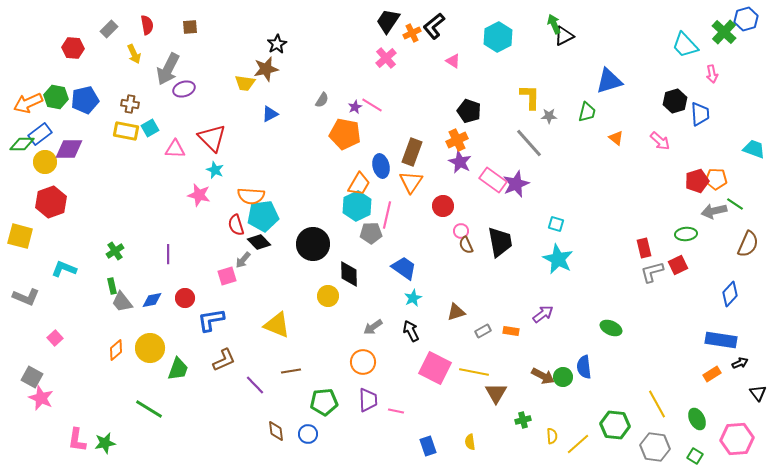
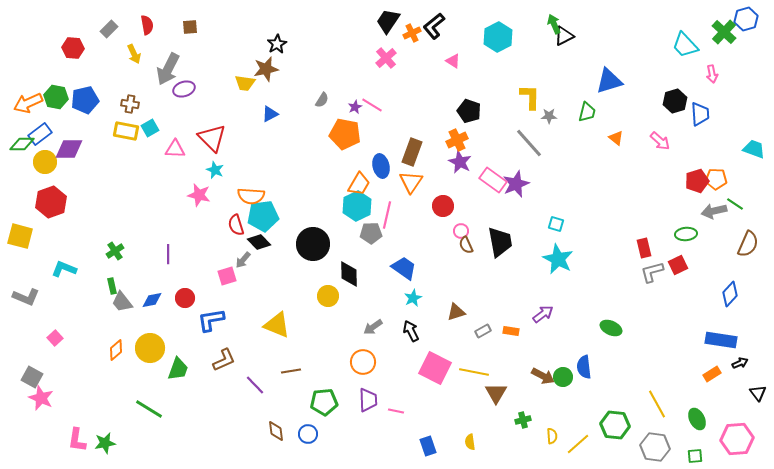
green square at (695, 456): rotated 35 degrees counterclockwise
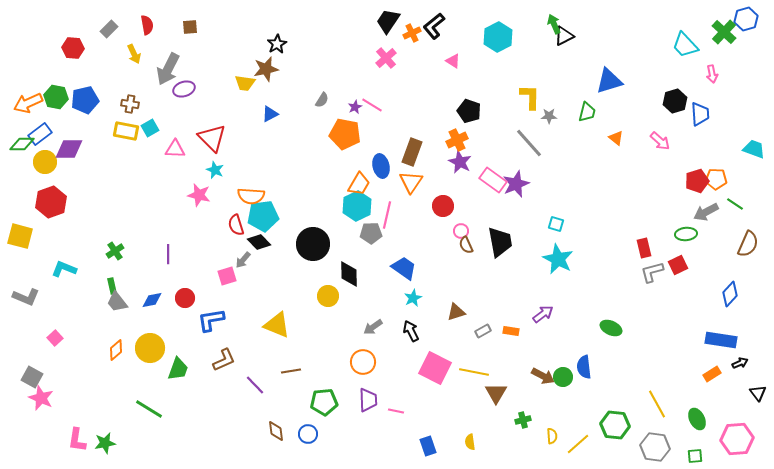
gray arrow at (714, 211): moved 8 px left, 1 px down; rotated 15 degrees counterclockwise
gray trapezoid at (122, 302): moved 5 px left
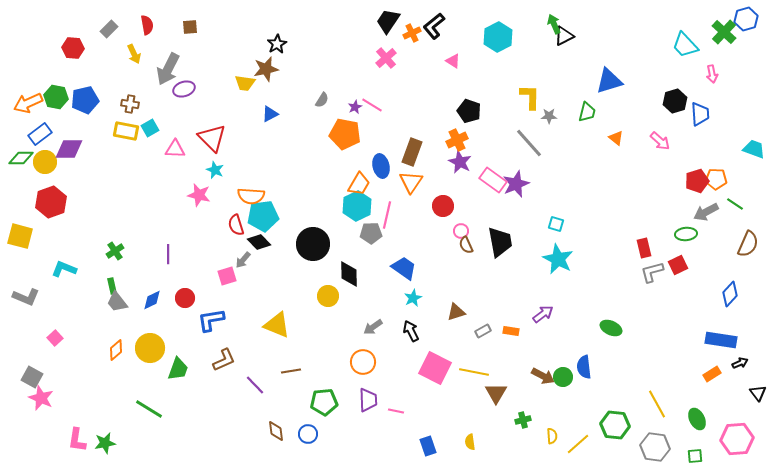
green diamond at (22, 144): moved 1 px left, 14 px down
blue diamond at (152, 300): rotated 15 degrees counterclockwise
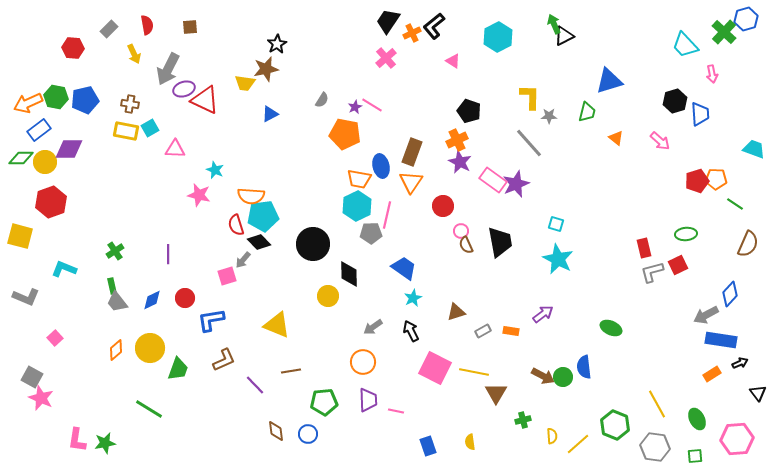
blue rectangle at (40, 134): moved 1 px left, 4 px up
red triangle at (212, 138): moved 7 px left, 38 px up; rotated 20 degrees counterclockwise
orange trapezoid at (359, 184): moved 5 px up; rotated 70 degrees clockwise
gray arrow at (706, 212): moved 103 px down
green hexagon at (615, 425): rotated 16 degrees clockwise
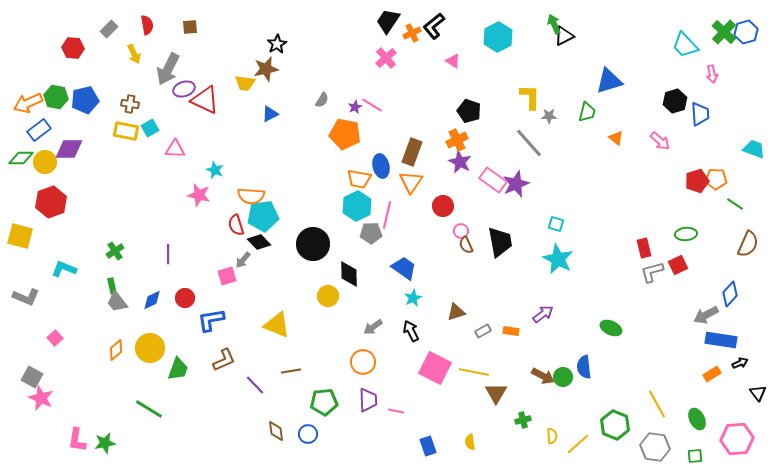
blue hexagon at (746, 19): moved 13 px down
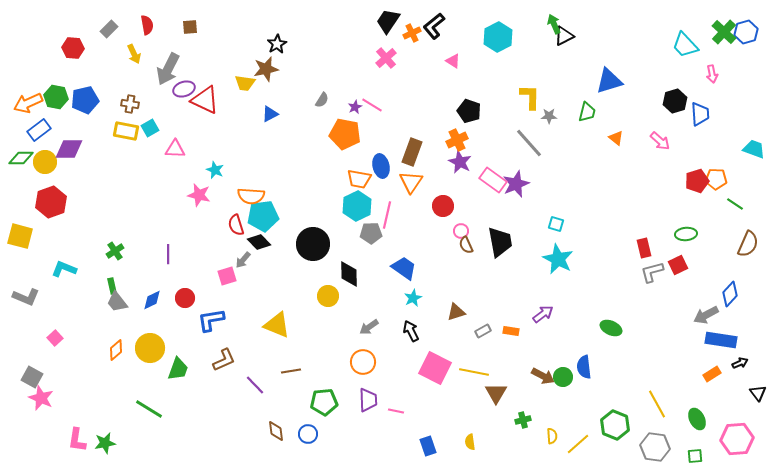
gray arrow at (373, 327): moved 4 px left
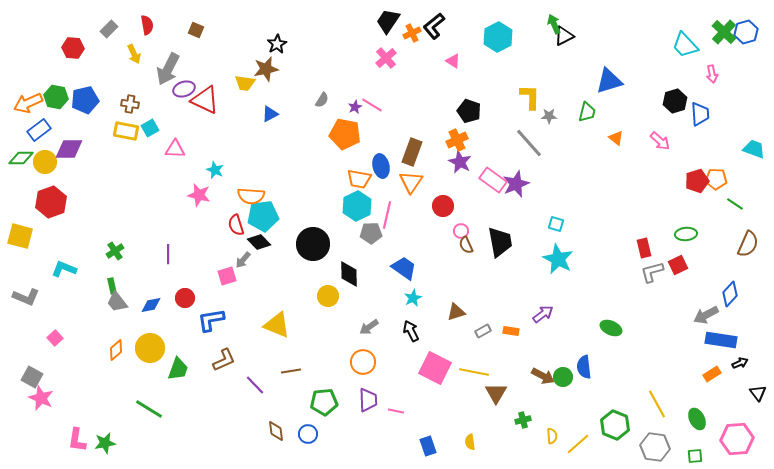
brown square at (190, 27): moved 6 px right, 3 px down; rotated 28 degrees clockwise
blue diamond at (152, 300): moved 1 px left, 5 px down; rotated 15 degrees clockwise
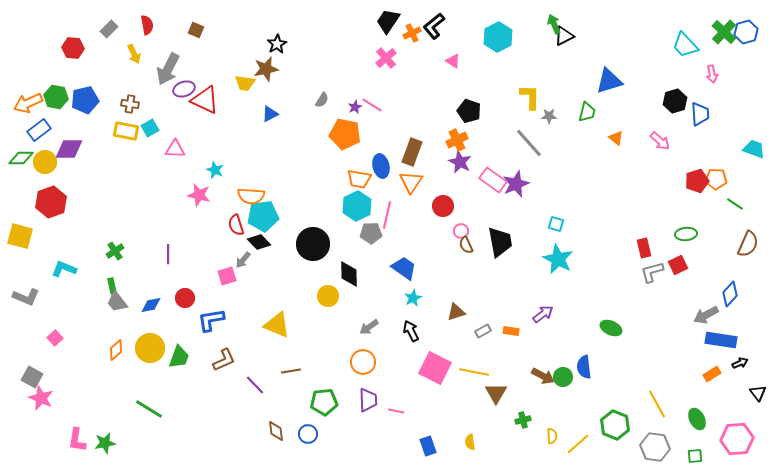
green trapezoid at (178, 369): moved 1 px right, 12 px up
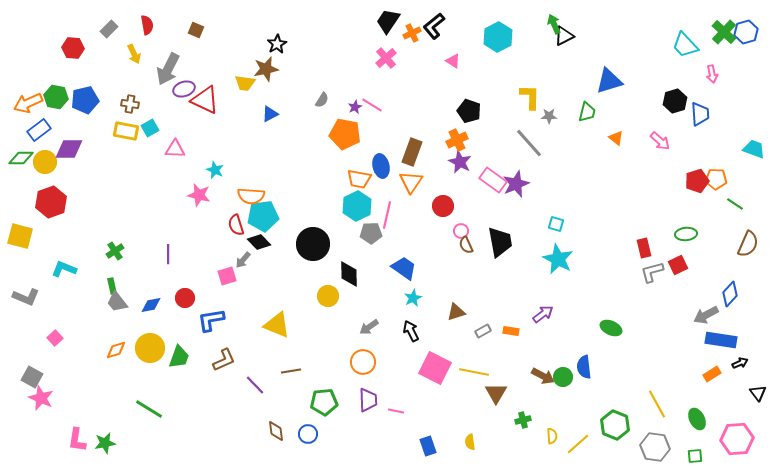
orange diamond at (116, 350): rotated 25 degrees clockwise
